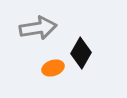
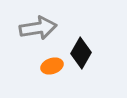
orange ellipse: moved 1 px left, 2 px up
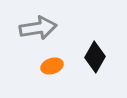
black diamond: moved 14 px right, 4 px down
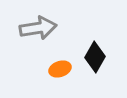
orange ellipse: moved 8 px right, 3 px down
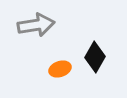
gray arrow: moved 2 px left, 3 px up
